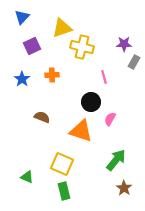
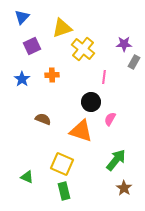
yellow cross: moved 1 px right, 2 px down; rotated 25 degrees clockwise
pink line: rotated 24 degrees clockwise
brown semicircle: moved 1 px right, 2 px down
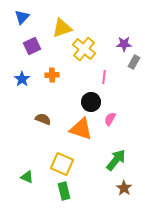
yellow cross: moved 1 px right
orange triangle: moved 2 px up
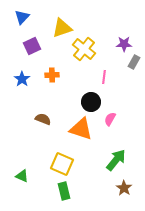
green triangle: moved 5 px left, 1 px up
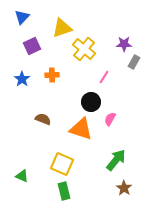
pink line: rotated 24 degrees clockwise
